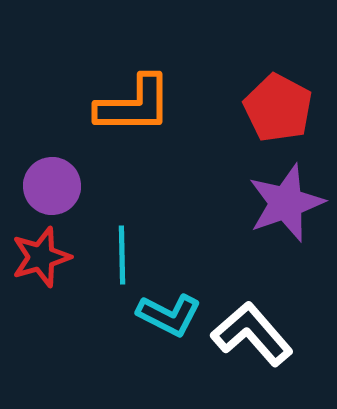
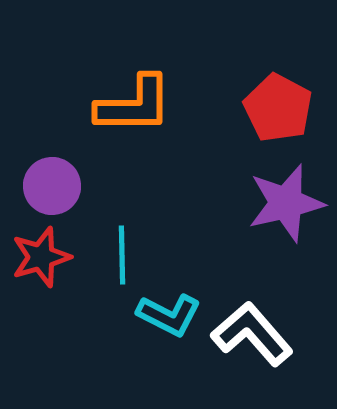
purple star: rotated 6 degrees clockwise
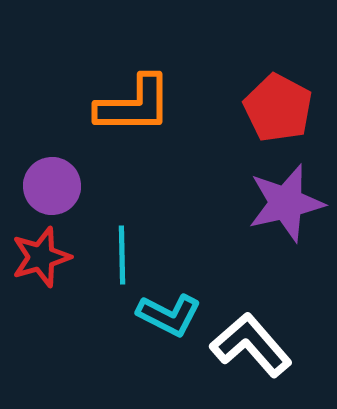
white L-shape: moved 1 px left, 11 px down
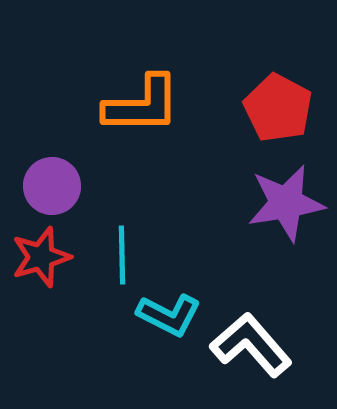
orange L-shape: moved 8 px right
purple star: rotated 4 degrees clockwise
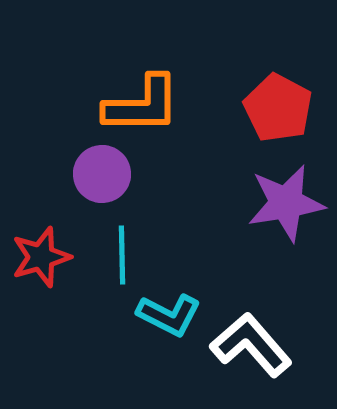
purple circle: moved 50 px right, 12 px up
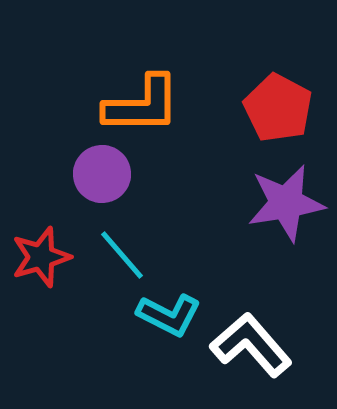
cyan line: rotated 40 degrees counterclockwise
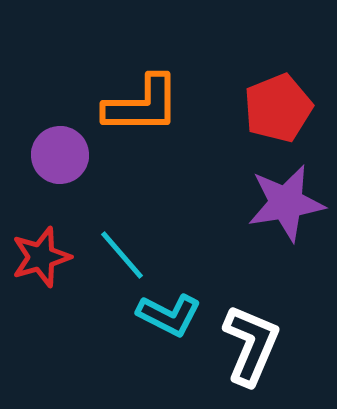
red pentagon: rotated 22 degrees clockwise
purple circle: moved 42 px left, 19 px up
white L-shape: rotated 64 degrees clockwise
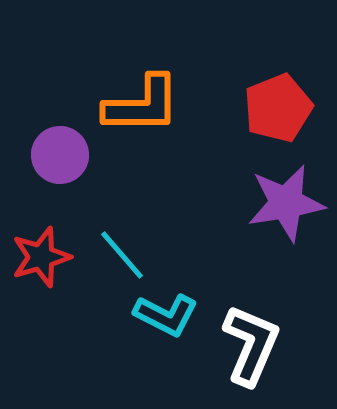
cyan L-shape: moved 3 px left
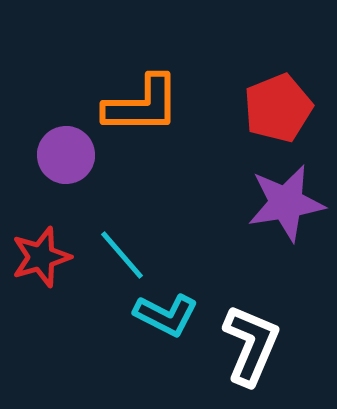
purple circle: moved 6 px right
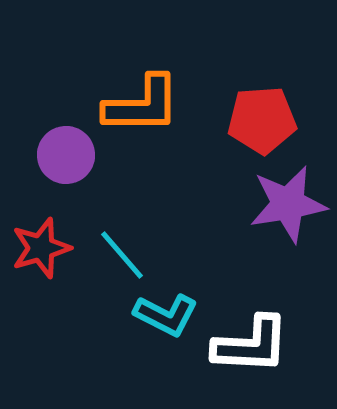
red pentagon: moved 16 px left, 12 px down; rotated 18 degrees clockwise
purple star: moved 2 px right, 1 px down
red star: moved 9 px up
white L-shape: rotated 70 degrees clockwise
